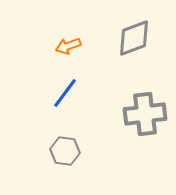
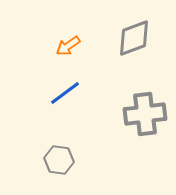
orange arrow: rotated 15 degrees counterclockwise
blue line: rotated 16 degrees clockwise
gray hexagon: moved 6 px left, 9 px down
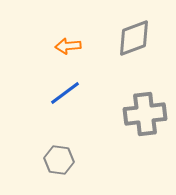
orange arrow: rotated 30 degrees clockwise
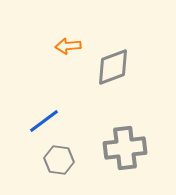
gray diamond: moved 21 px left, 29 px down
blue line: moved 21 px left, 28 px down
gray cross: moved 20 px left, 34 px down
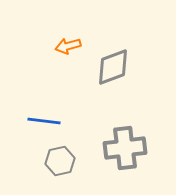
orange arrow: rotated 10 degrees counterclockwise
blue line: rotated 44 degrees clockwise
gray hexagon: moved 1 px right, 1 px down; rotated 20 degrees counterclockwise
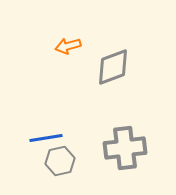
blue line: moved 2 px right, 17 px down; rotated 16 degrees counterclockwise
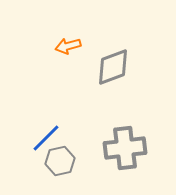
blue line: rotated 36 degrees counterclockwise
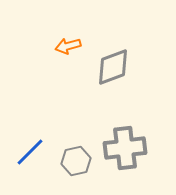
blue line: moved 16 px left, 14 px down
gray hexagon: moved 16 px right
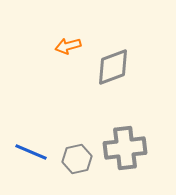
blue line: moved 1 px right; rotated 68 degrees clockwise
gray hexagon: moved 1 px right, 2 px up
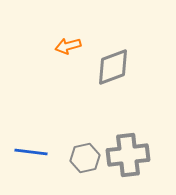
gray cross: moved 3 px right, 7 px down
blue line: rotated 16 degrees counterclockwise
gray hexagon: moved 8 px right, 1 px up
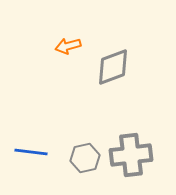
gray cross: moved 3 px right
